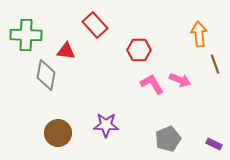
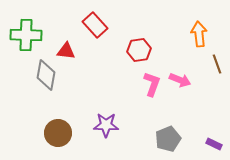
red hexagon: rotated 10 degrees counterclockwise
brown line: moved 2 px right
pink L-shape: rotated 50 degrees clockwise
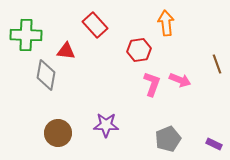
orange arrow: moved 33 px left, 11 px up
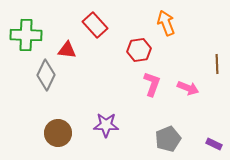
orange arrow: rotated 15 degrees counterclockwise
red triangle: moved 1 px right, 1 px up
brown line: rotated 18 degrees clockwise
gray diamond: rotated 16 degrees clockwise
pink arrow: moved 8 px right, 8 px down
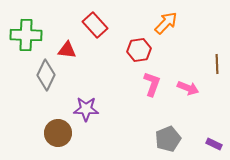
orange arrow: rotated 65 degrees clockwise
purple star: moved 20 px left, 16 px up
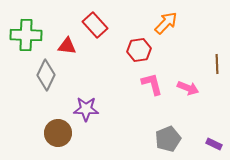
red triangle: moved 4 px up
pink L-shape: rotated 35 degrees counterclockwise
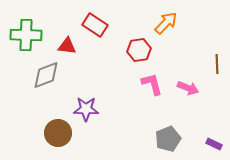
red rectangle: rotated 15 degrees counterclockwise
gray diamond: rotated 44 degrees clockwise
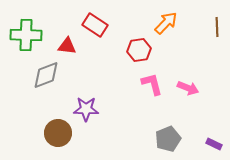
brown line: moved 37 px up
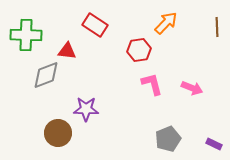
red triangle: moved 5 px down
pink arrow: moved 4 px right
